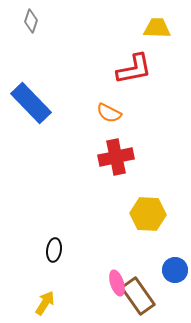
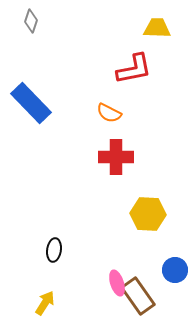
red cross: rotated 12 degrees clockwise
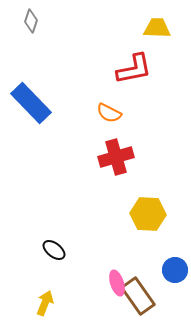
red cross: rotated 16 degrees counterclockwise
black ellipse: rotated 60 degrees counterclockwise
yellow arrow: rotated 10 degrees counterclockwise
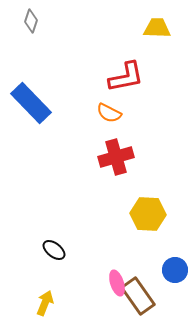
red L-shape: moved 8 px left, 8 px down
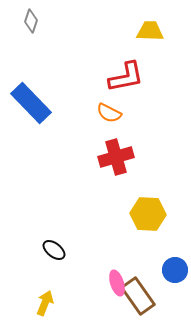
yellow trapezoid: moved 7 px left, 3 px down
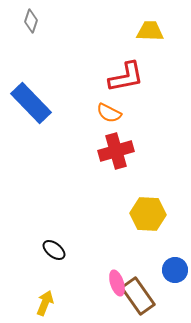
red cross: moved 6 px up
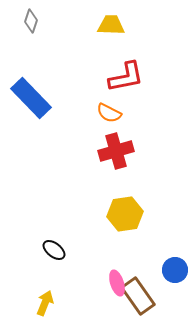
yellow trapezoid: moved 39 px left, 6 px up
blue rectangle: moved 5 px up
yellow hexagon: moved 23 px left; rotated 12 degrees counterclockwise
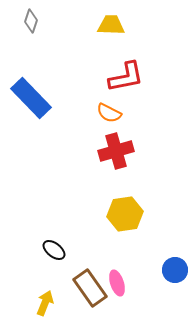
brown rectangle: moved 48 px left, 8 px up
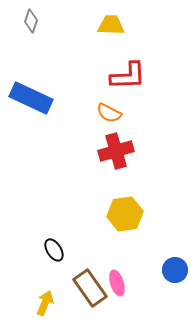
red L-shape: moved 2 px right, 1 px up; rotated 9 degrees clockwise
blue rectangle: rotated 21 degrees counterclockwise
black ellipse: rotated 20 degrees clockwise
